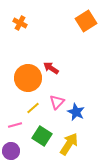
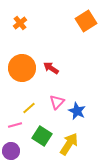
orange cross: rotated 24 degrees clockwise
orange circle: moved 6 px left, 10 px up
yellow line: moved 4 px left
blue star: moved 1 px right, 1 px up
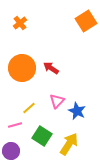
pink triangle: moved 1 px up
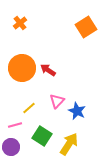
orange square: moved 6 px down
red arrow: moved 3 px left, 2 px down
purple circle: moved 4 px up
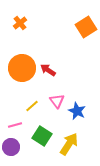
pink triangle: rotated 21 degrees counterclockwise
yellow line: moved 3 px right, 2 px up
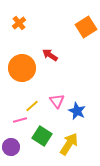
orange cross: moved 1 px left
red arrow: moved 2 px right, 15 px up
pink line: moved 5 px right, 5 px up
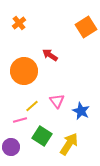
orange circle: moved 2 px right, 3 px down
blue star: moved 4 px right
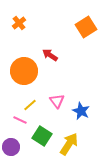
yellow line: moved 2 px left, 1 px up
pink line: rotated 40 degrees clockwise
